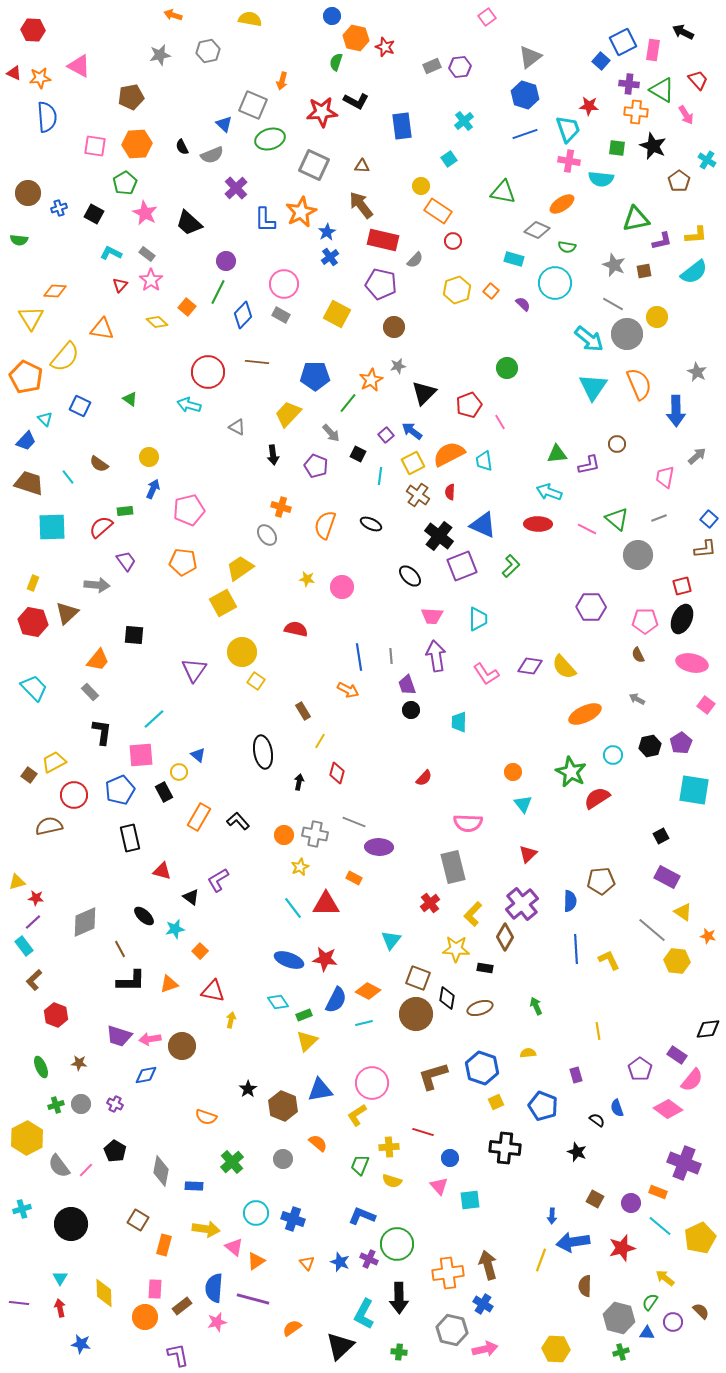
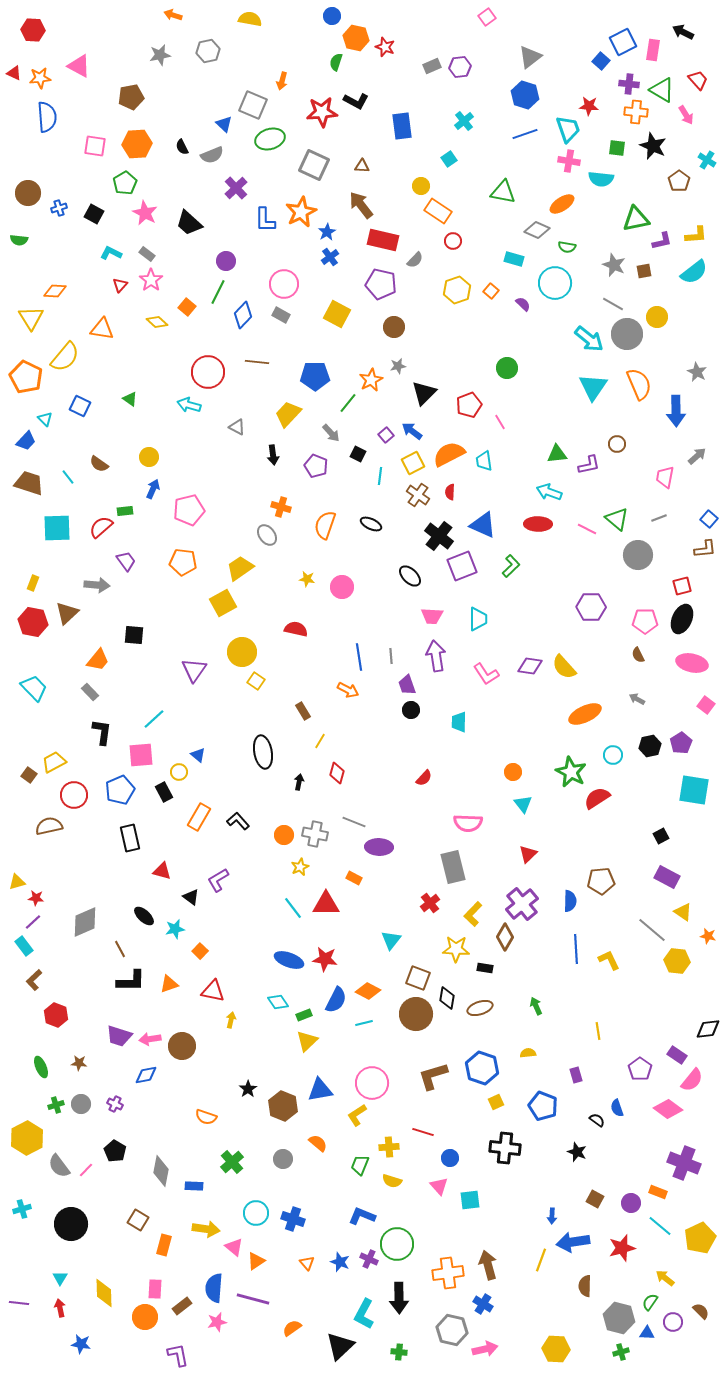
cyan square at (52, 527): moved 5 px right, 1 px down
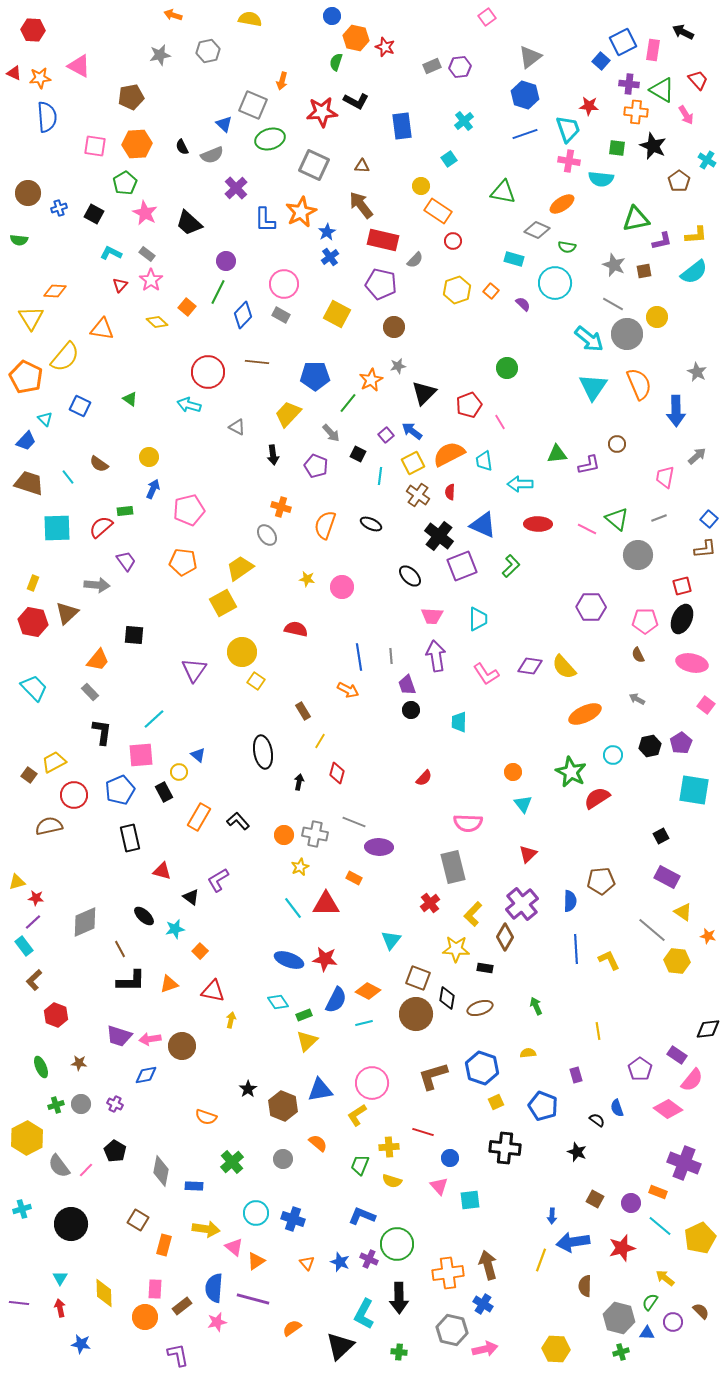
cyan arrow at (549, 492): moved 29 px left, 8 px up; rotated 20 degrees counterclockwise
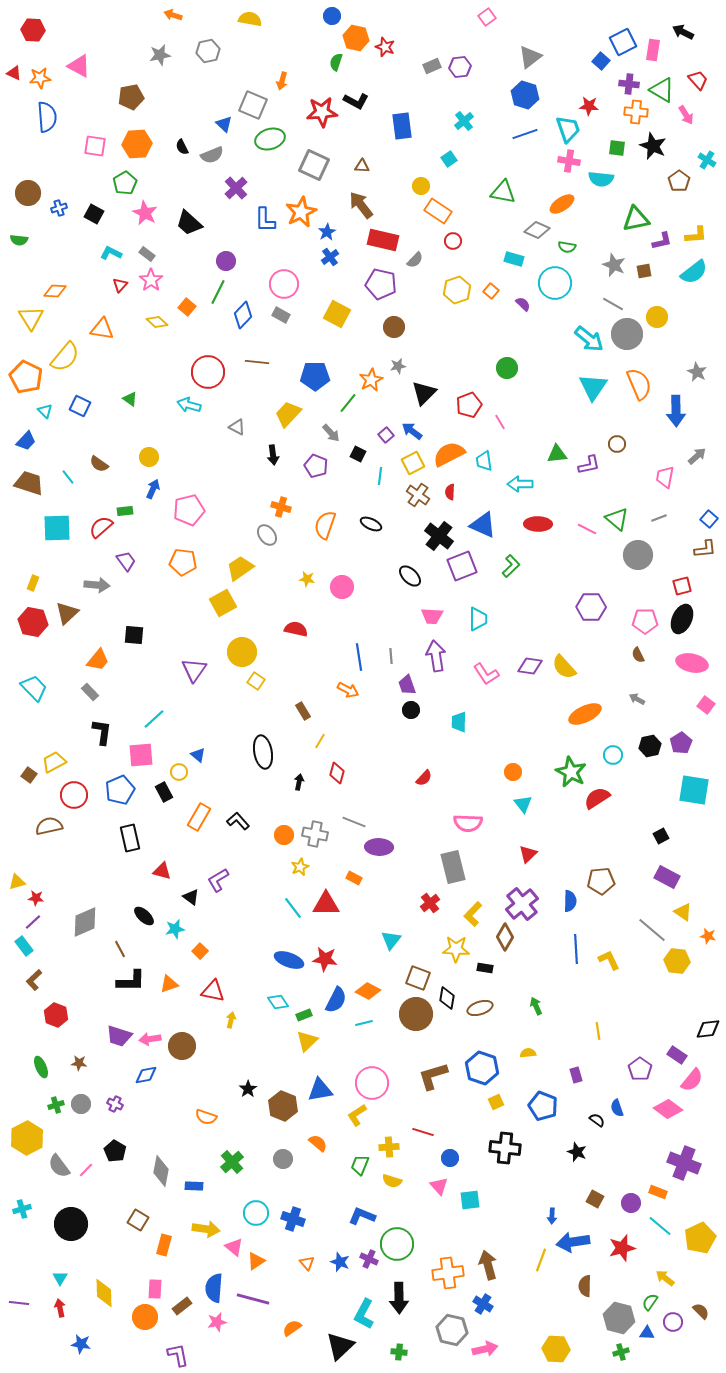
cyan triangle at (45, 419): moved 8 px up
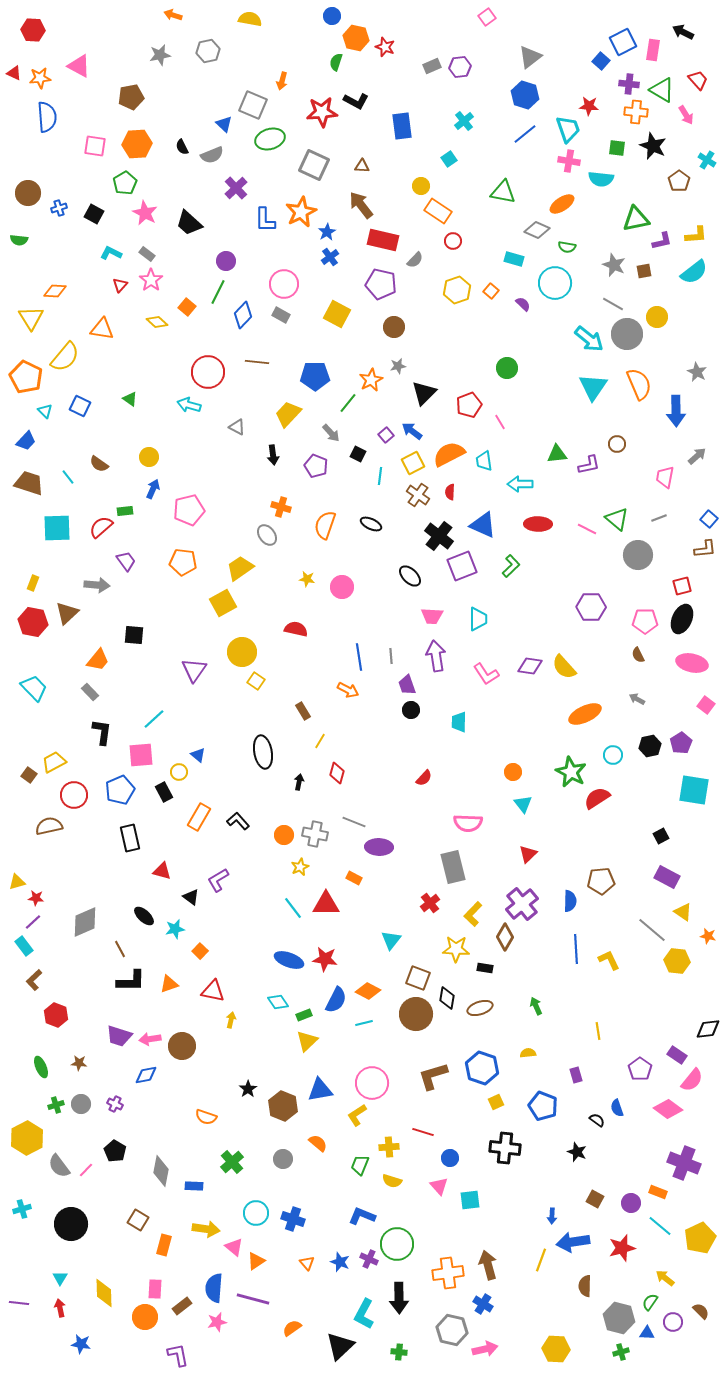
blue line at (525, 134): rotated 20 degrees counterclockwise
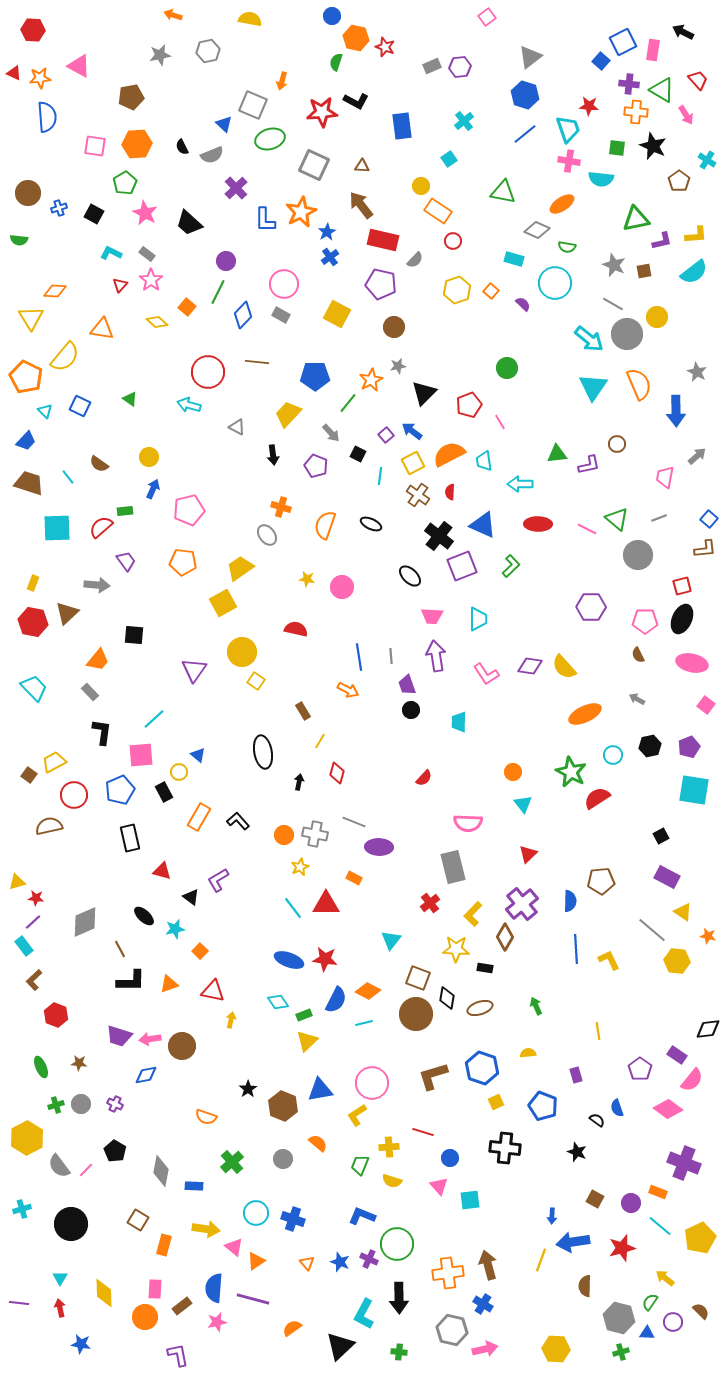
purple pentagon at (681, 743): moved 8 px right, 4 px down; rotated 10 degrees clockwise
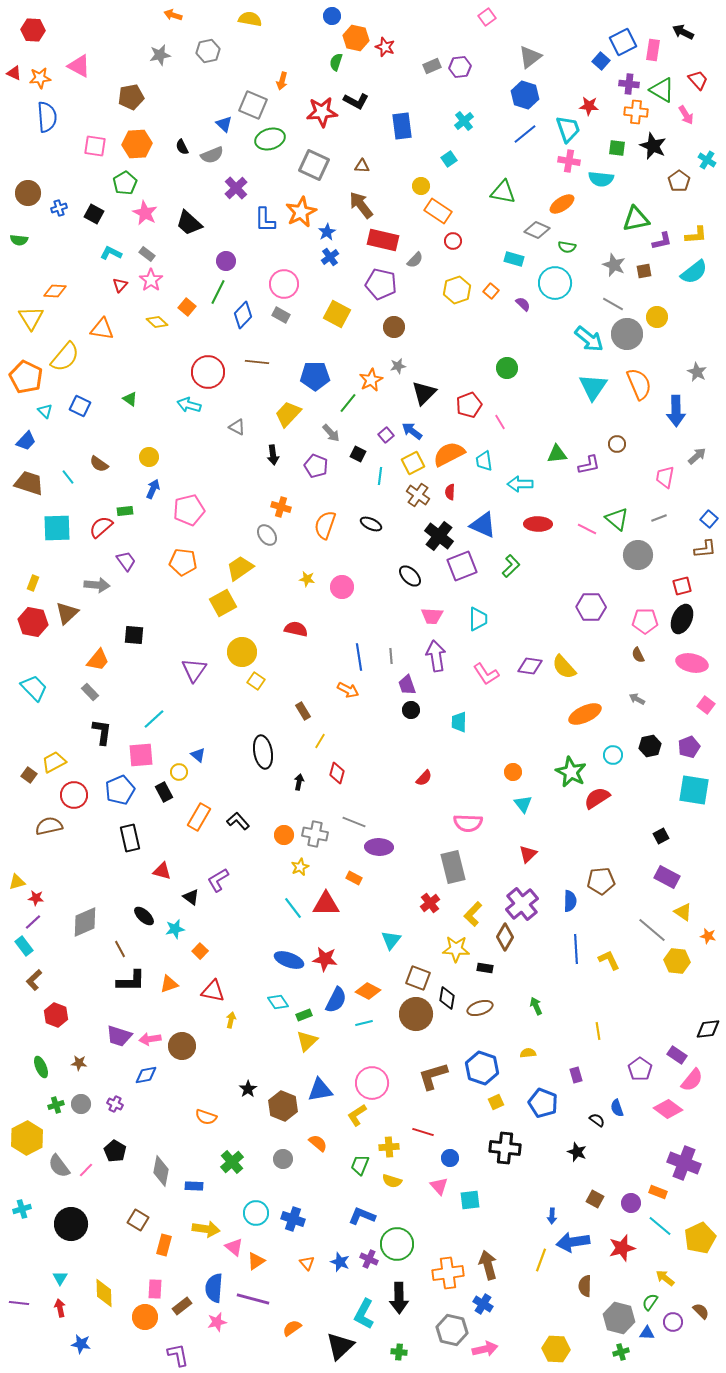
blue pentagon at (543, 1106): moved 3 px up
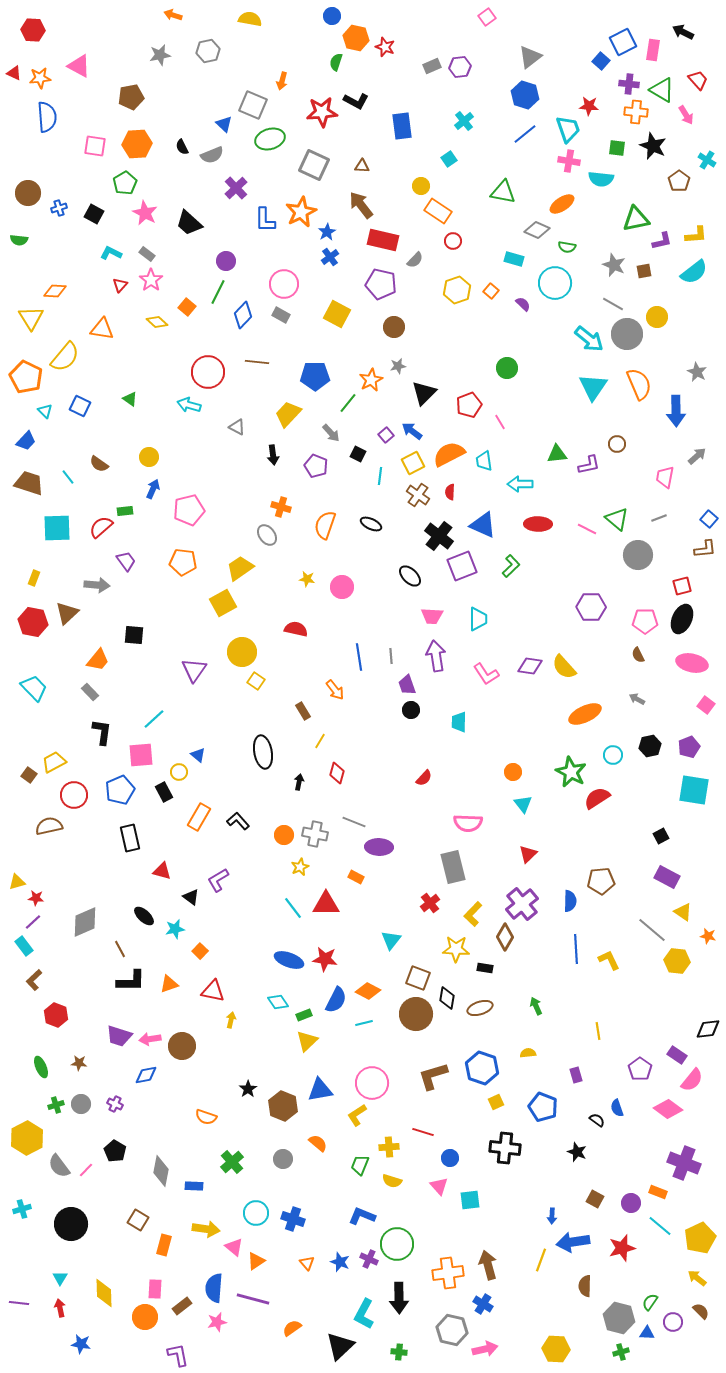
yellow rectangle at (33, 583): moved 1 px right, 5 px up
orange arrow at (348, 690): moved 13 px left; rotated 25 degrees clockwise
orange rectangle at (354, 878): moved 2 px right, 1 px up
blue pentagon at (543, 1103): moved 4 px down
yellow arrow at (665, 1278): moved 32 px right
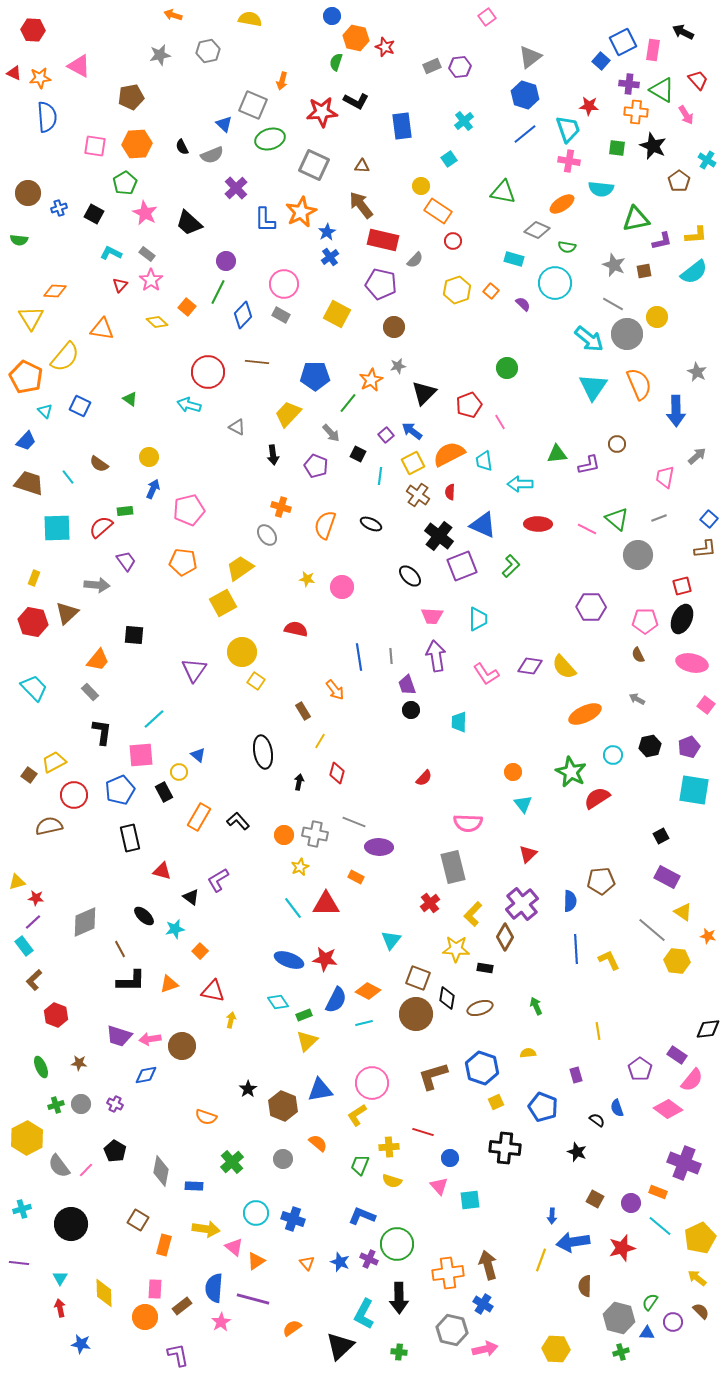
cyan semicircle at (601, 179): moved 10 px down
purple line at (19, 1303): moved 40 px up
pink star at (217, 1322): moved 4 px right; rotated 18 degrees counterclockwise
